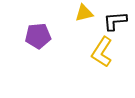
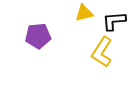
black L-shape: moved 1 px left
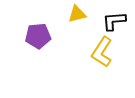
yellow triangle: moved 7 px left, 1 px down
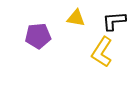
yellow triangle: moved 1 px left, 4 px down; rotated 24 degrees clockwise
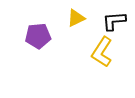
yellow triangle: rotated 36 degrees counterclockwise
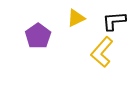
purple pentagon: rotated 30 degrees counterclockwise
yellow L-shape: rotated 8 degrees clockwise
